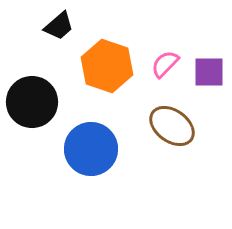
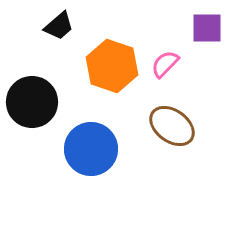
orange hexagon: moved 5 px right
purple square: moved 2 px left, 44 px up
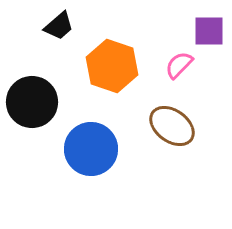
purple square: moved 2 px right, 3 px down
pink semicircle: moved 14 px right, 1 px down
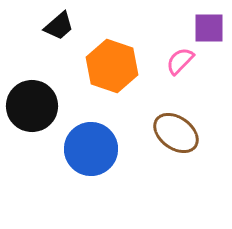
purple square: moved 3 px up
pink semicircle: moved 1 px right, 4 px up
black circle: moved 4 px down
brown ellipse: moved 4 px right, 7 px down
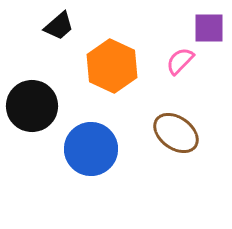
orange hexagon: rotated 6 degrees clockwise
